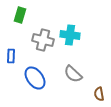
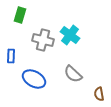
cyan cross: rotated 30 degrees clockwise
blue ellipse: moved 1 px left, 1 px down; rotated 25 degrees counterclockwise
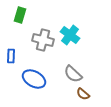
brown semicircle: moved 16 px left; rotated 40 degrees counterclockwise
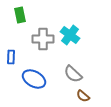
green rectangle: rotated 28 degrees counterclockwise
gray cross: moved 1 px up; rotated 15 degrees counterclockwise
blue rectangle: moved 1 px down
brown semicircle: moved 2 px down
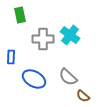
gray semicircle: moved 5 px left, 3 px down
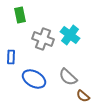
gray cross: rotated 20 degrees clockwise
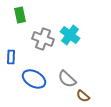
gray semicircle: moved 1 px left, 2 px down
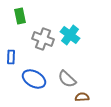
green rectangle: moved 1 px down
brown semicircle: moved 1 px left, 1 px down; rotated 136 degrees clockwise
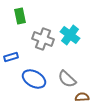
blue rectangle: rotated 72 degrees clockwise
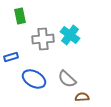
gray cross: rotated 25 degrees counterclockwise
